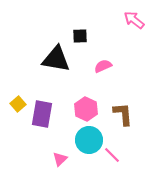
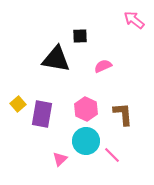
cyan circle: moved 3 px left, 1 px down
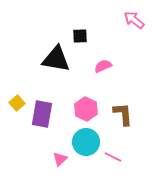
yellow square: moved 1 px left, 1 px up
cyan circle: moved 1 px down
pink line: moved 1 px right, 2 px down; rotated 18 degrees counterclockwise
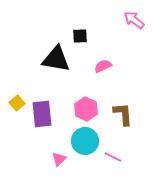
purple rectangle: rotated 16 degrees counterclockwise
cyan circle: moved 1 px left, 1 px up
pink triangle: moved 1 px left
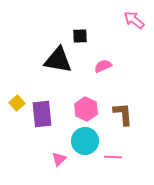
black triangle: moved 2 px right, 1 px down
pink line: rotated 24 degrees counterclockwise
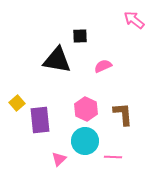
black triangle: moved 1 px left
purple rectangle: moved 2 px left, 6 px down
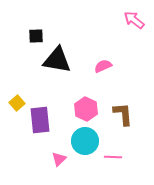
black square: moved 44 px left
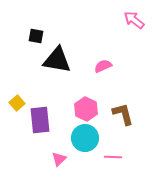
black square: rotated 14 degrees clockwise
brown L-shape: rotated 10 degrees counterclockwise
cyan circle: moved 3 px up
